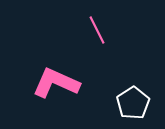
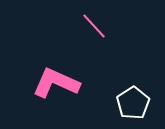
pink line: moved 3 px left, 4 px up; rotated 16 degrees counterclockwise
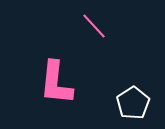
pink L-shape: rotated 108 degrees counterclockwise
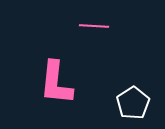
pink line: rotated 44 degrees counterclockwise
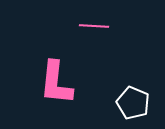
white pentagon: rotated 16 degrees counterclockwise
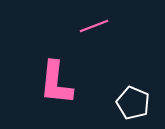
pink line: rotated 24 degrees counterclockwise
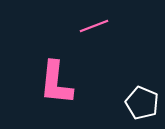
white pentagon: moved 9 px right
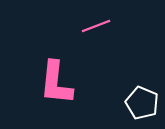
pink line: moved 2 px right
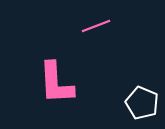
pink L-shape: rotated 9 degrees counterclockwise
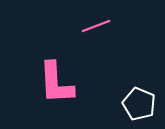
white pentagon: moved 3 px left, 1 px down
